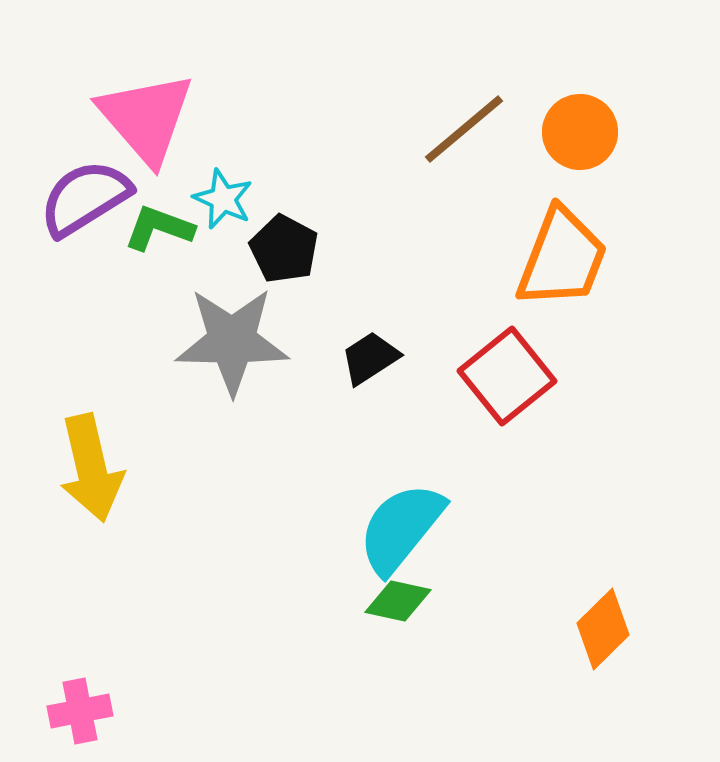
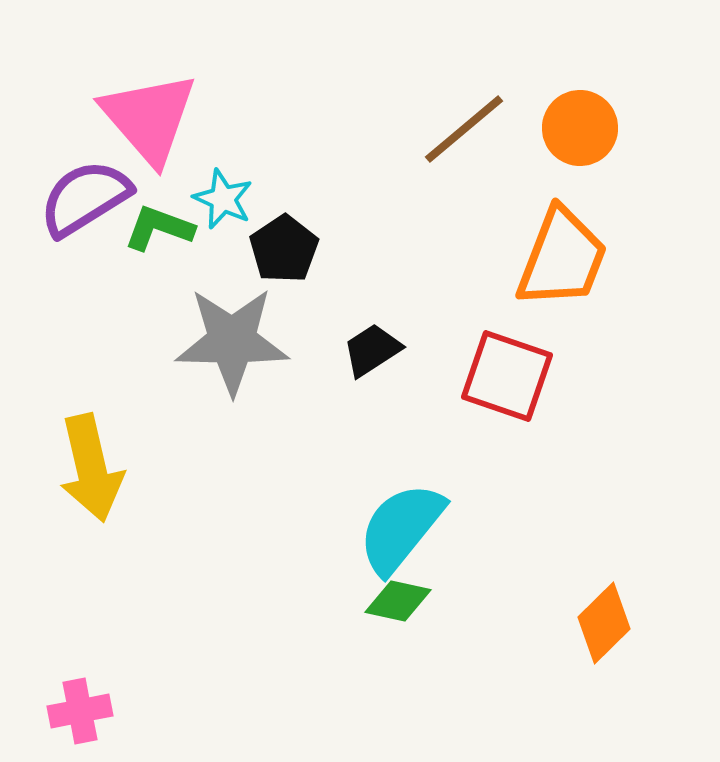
pink triangle: moved 3 px right
orange circle: moved 4 px up
black pentagon: rotated 10 degrees clockwise
black trapezoid: moved 2 px right, 8 px up
red square: rotated 32 degrees counterclockwise
orange diamond: moved 1 px right, 6 px up
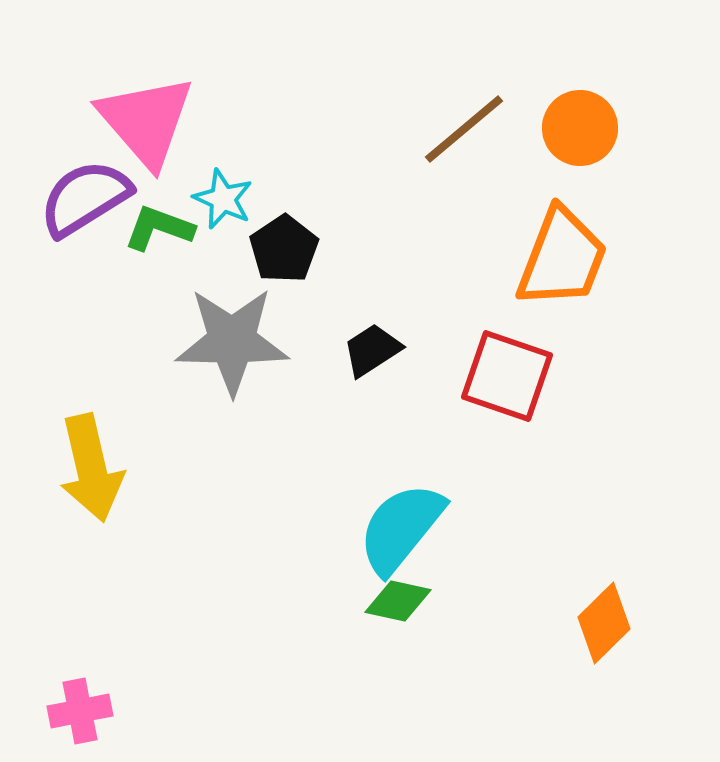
pink triangle: moved 3 px left, 3 px down
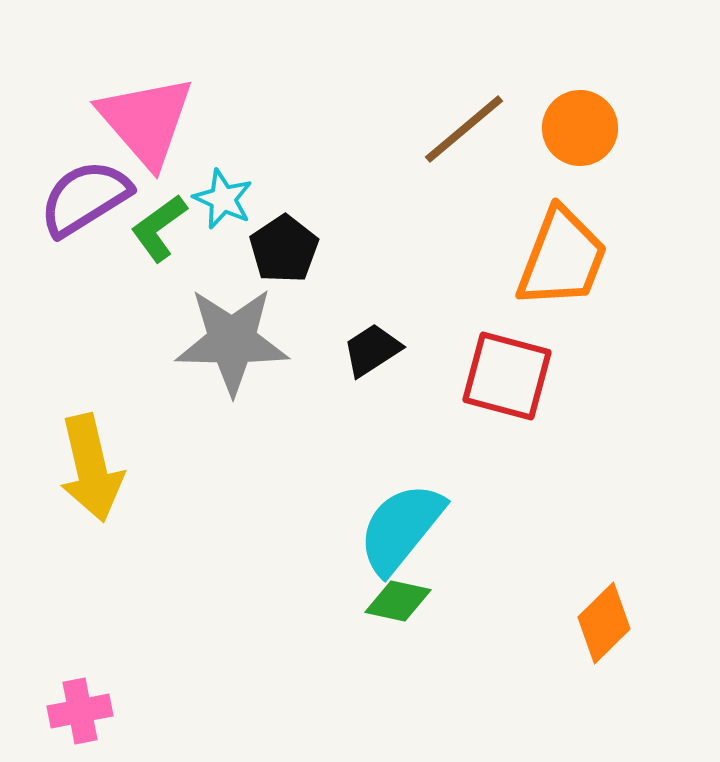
green L-shape: rotated 56 degrees counterclockwise
red square: rotated 4 degrees counterclockwise
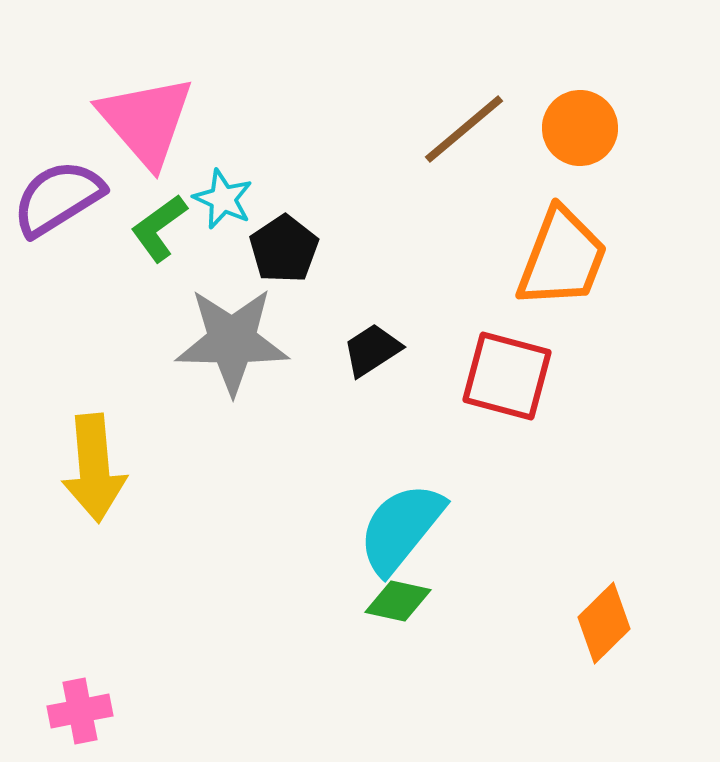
purple semicircle: moved 27 px left
yellow arrow: moved 3 px right; rotated 8 degrees clockwise
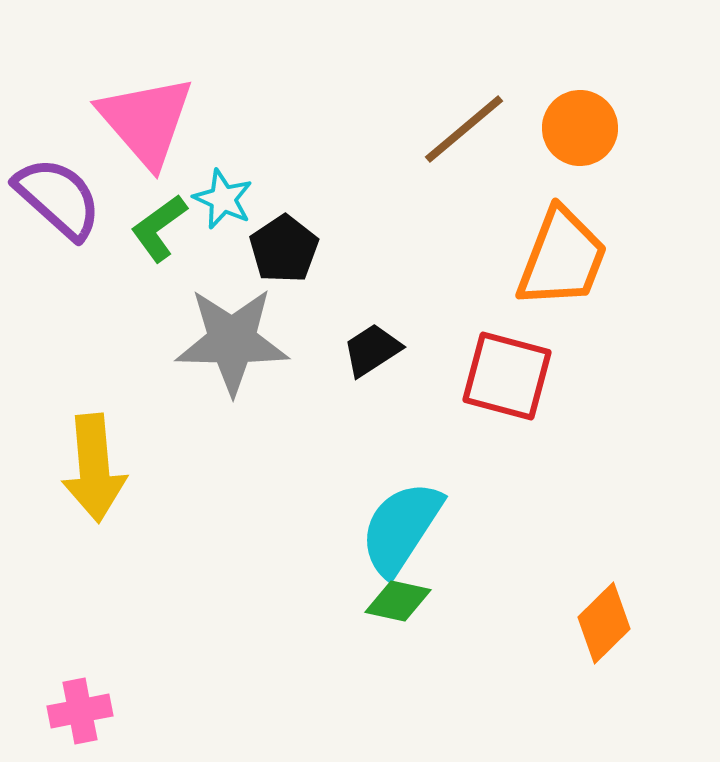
purple semicircle: rotated 74 degrees clockwise
cyan semicircle: rotated 6 degrees counterclockwise
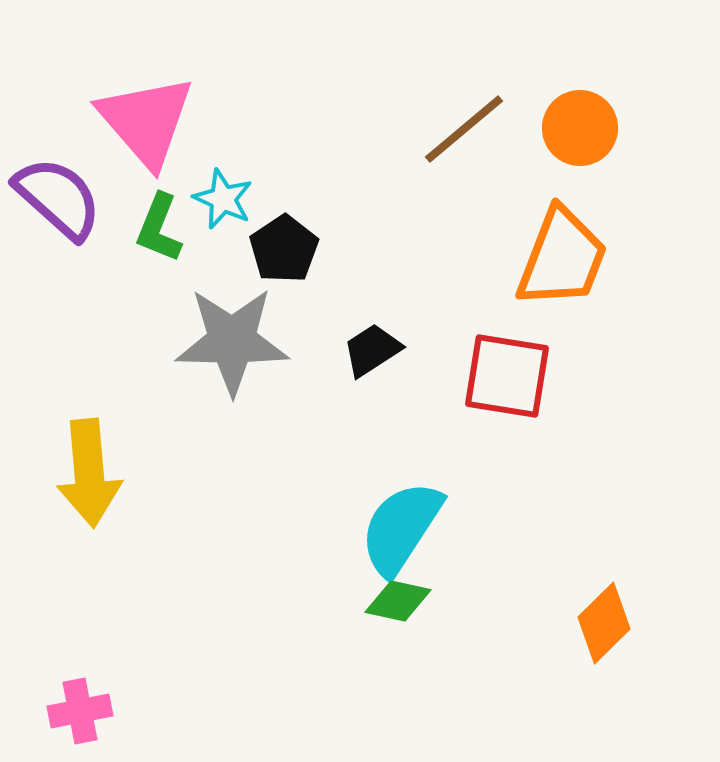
green L-shape: rotated 32 degrees counterclockwise
red square: rotated 6 degrees counterclockwise
yellow arrow: moved 5 px left, 5 px down
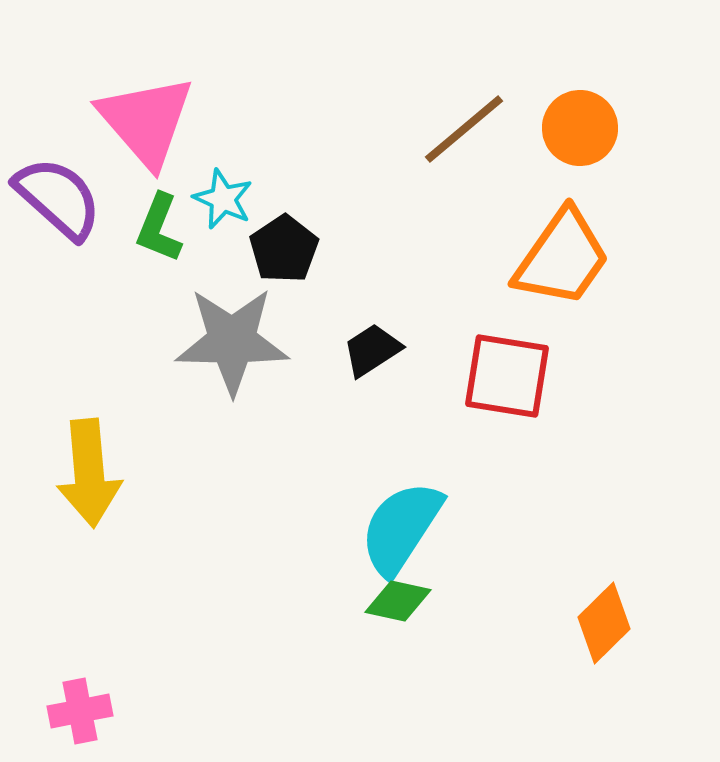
orange trapezoid: rotated 14 degrees clockwise
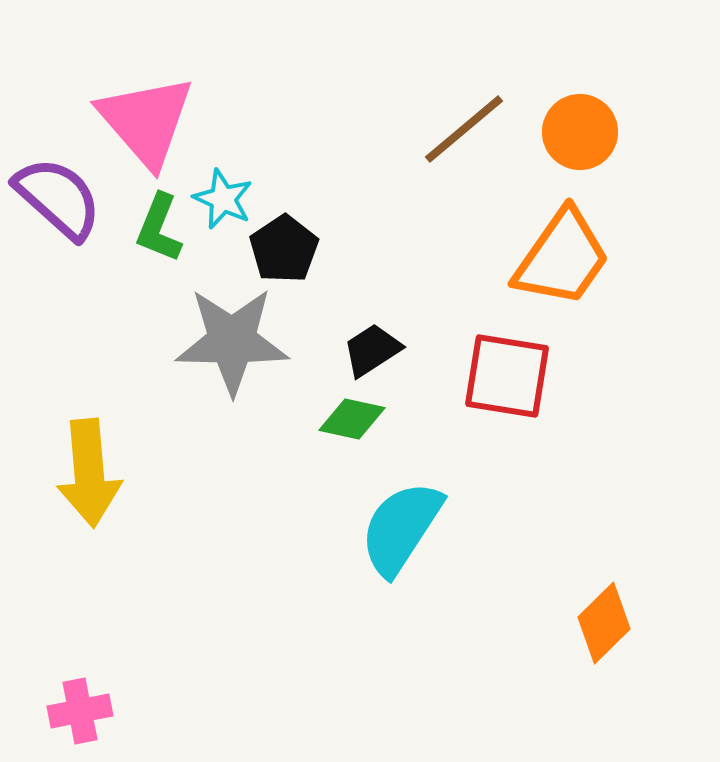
orange circle: moved 4 px down
green diamond: moved 46 px left, 182 px up
